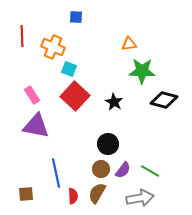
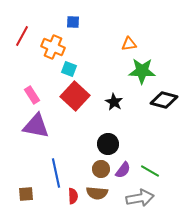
blue square: moved 3 px left, 5 px down
red line: rotated 30 degrees clockwise
brown semicircle: rotated 115 degrees counterclockwise
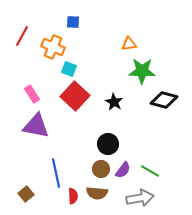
pink rectangle: moved 1 px up
brown square: rotated 35 degrees counterclockwise
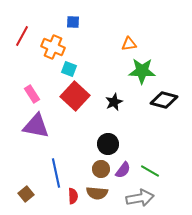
black star: rotated 18 degrees clockwise
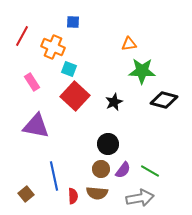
pink rectangle: moved 12 px up
blue line: moved 2 px left, 3 px down
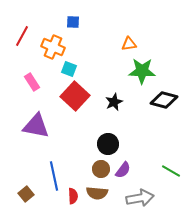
green line: moved 21 px right
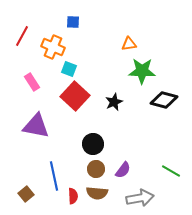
black circle: moved 15 px left
brown circle: moved 5 px left
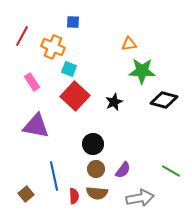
red semicircle: moved 1 px right
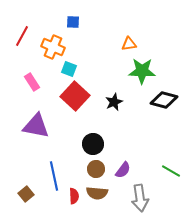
gray arrow: rotated 92 degrees clockwise
